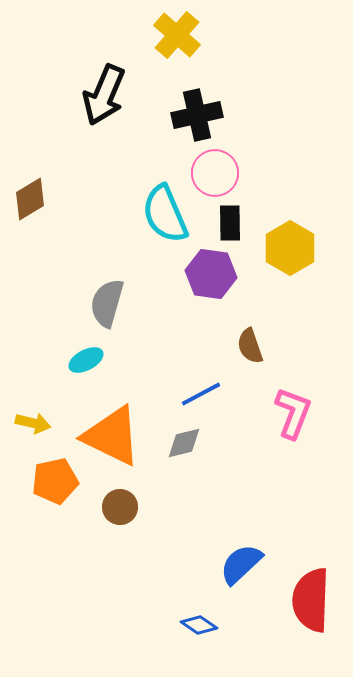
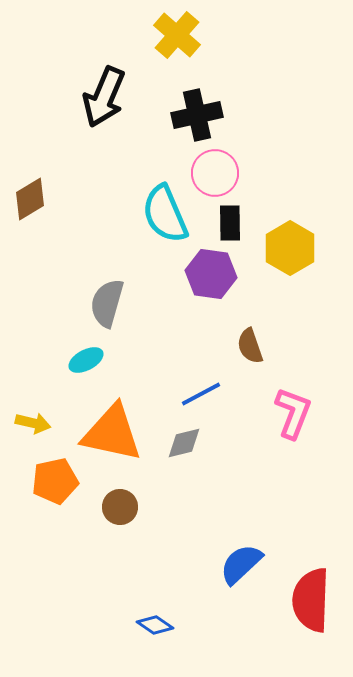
black arrow: moved 2 px down
orange triangle: moved 3 px up; rotated 14 degrees counterclockwise
blue diamond: moved 44 px left
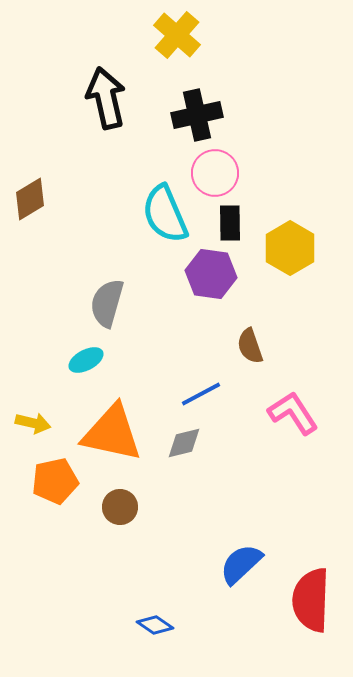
black arrow: moved 2 px right, 1 px down; rotated 144 degrees clockwise
pink L-shape: rotated 54 degrees counterclockwise
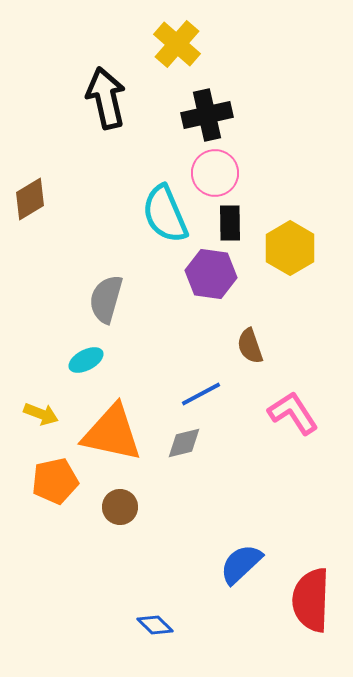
yellow cross: moved 9 px down
black cross: moved 10 px right
gray semicircle: moved 1 px left, 4 px up
yellow arrow: moved 8 px right, 9 px up; rotated 8 degrees clockwise
blue diamond: rotated 9 degrees clockwise
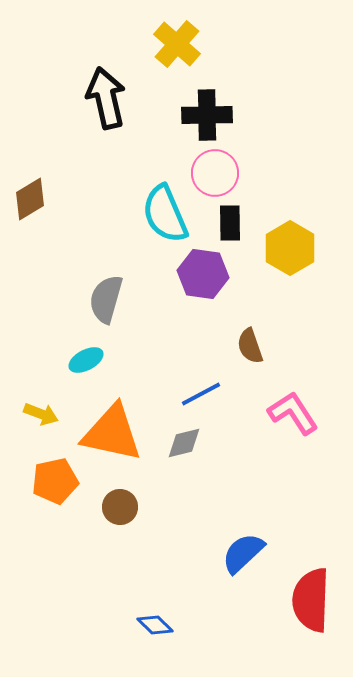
black cross: rotated 12 degrees clockwise
purple hexagon: moved 8 px left
blue semicircle: moved 2 px right, 11 px up
